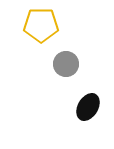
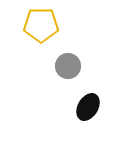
gray circle: moved 2 px right, 2 px down
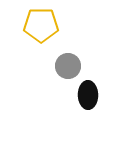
black ellipse: moved 12 px up; rotated 32 degrees counterclockwise
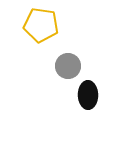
yellow pentagon: rotated 8 degrees clockwise
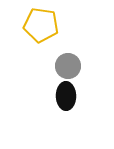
black ellipse: moved 22 px left, 1 px down
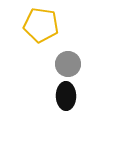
gray circle: moved 2 px up
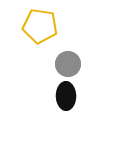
yellow pentagon: moved 1 px left, 1 px down
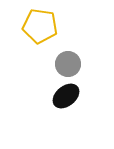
black ellipse: rotated 52 degrees clockwise
